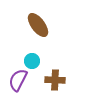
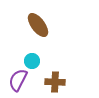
brown cross: moved 2 px down
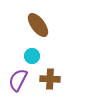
cyan circle: moved 5 px up
brown cross: moved 5 px left, 3 px up
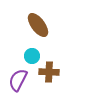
brown cross: moved 1 px left, 7 px up
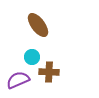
cyan circle: moved 1 px down
purple semicircle: rotated 40 degrees clockwise
